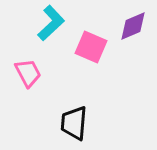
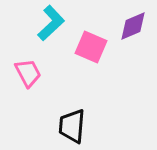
black trapezoid: moved 2 px left, 3 px down
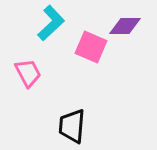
purple diamond: moved 8 px left; rotated 24 degrees clockwise
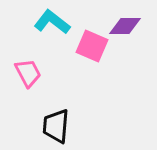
cyan L-shape: moved 1 px right, 1 px up; rotated 99 degrees counterclockwise
pink square: moved 1 px right, 1 px up
black trapezoid: moved 16 px left
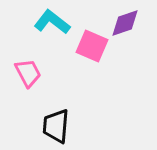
purple diamond: moved 3 px up; rotated 20 degrees counterclockwise
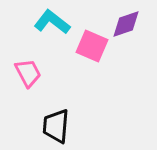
purple diamond: moved 1 px right, 1 px down
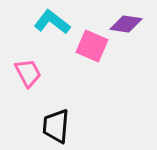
purple diamond: rotated 28 degrees clockwise
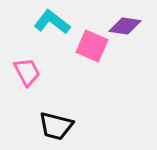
purple diamond: moved 1 px left, 2 px down
pink trapezoid: moved 1 px left, 1 px up
black trapezoid: rotated 81 degrees counterclockwise
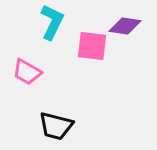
cyan L-shape: rotated 78 degrees clockwise
pink square: rotated 16 degrees counterclockwise
pink trapezoid: rotated 148 degrees clockwise
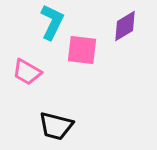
purple diamond: rotated 40 degrees counterclockwise
pink square: moved 10 px left, 4 px down
